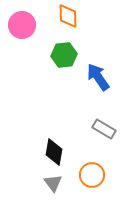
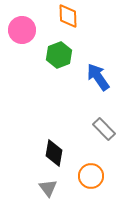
pink circle: moved 5 px down
green hexagon: moved 5 px left; rotated 15 degrees counterclockwise
gray rectangle: rotated 15 degrees clockwise
black diamond: moved 1 px down
orange circle: moved 1 px left, 1 px down
gray triangle: moved 5 px left, 5 px down
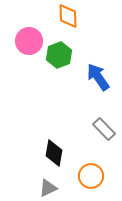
pink circle: moved 7 px right, 11 px down
gray triangle: rotated 42 degrees clockwise
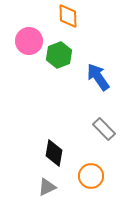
gray triangle: moved 1 px left, 1 px up
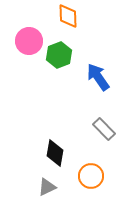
black diamond: moved 1 px right
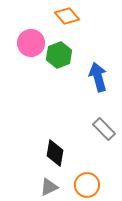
orange diamond: moved 1 px left; rotated 40 degrees counterclockwise
pink circle: moved 2 px right, 2 px down
blue arrow: rotated 20 degrees clockwise
orange circle: moved 4 px left, 9 px down
gray triangle: moved 2 px right
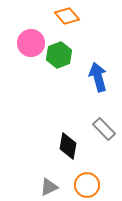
black diamond: moved 13 px right, 7 px up
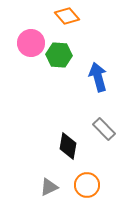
green hexagon: rotated 25 degrees clockwise
